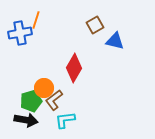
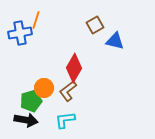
brown L-shape: moved 14 px right, 9 px up
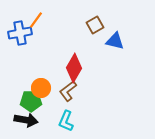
orange line: rotated 18 degrees clockwise
orange circle: moved 3 px left
green pentagon: rotated 15 degrees clockwise
cyan L-shape: moved 1 px right, 1 px down; rotated 60 degrees counterclockwise
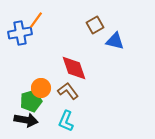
red diamond: rotated 48 degrees counterclockwise
brown L-shape: rotated 90 degrees clockwise
green pentagon: rotated 15 degrees counterclockwise
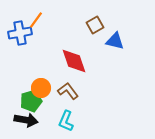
red diamond: moved 7 px up
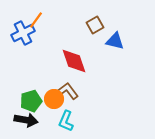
blue cross: moved 3 px right; rotated 15 degrees counterclockwise
orange circle: moved 13 px right, 11 px down
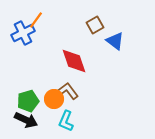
blue triangle: rotated 24 degrees clockwise
green pentagon: moved 3 px left
black arrow: rotated 15 degrees clockwise
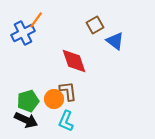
brown L-shape: rotated 30 degrees clockwise
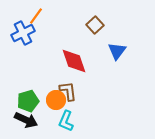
orange line: moved 4 px up
brown square: rotated 12 degrees counterclockwise
blue triangle: moved 2 px right, 10 px down; rotated 30 degrees clockwise
orange circle: moved 2 px right, 1 px down
